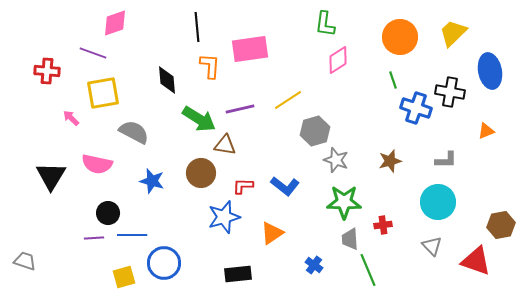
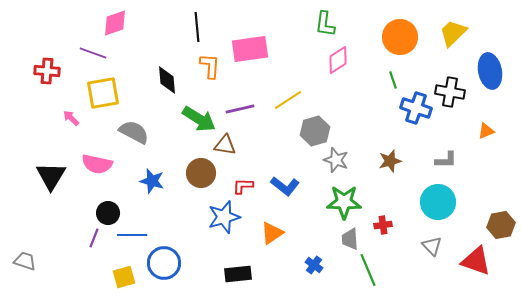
purple line at (94, 238): rotated 66 degrees counterclockwise
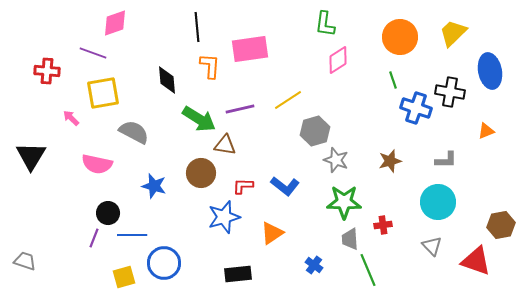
black triangle at (51, 176): moved 20 px left, 20 px up
blue star at (152, 181): moved 2 px right, 5 px down
